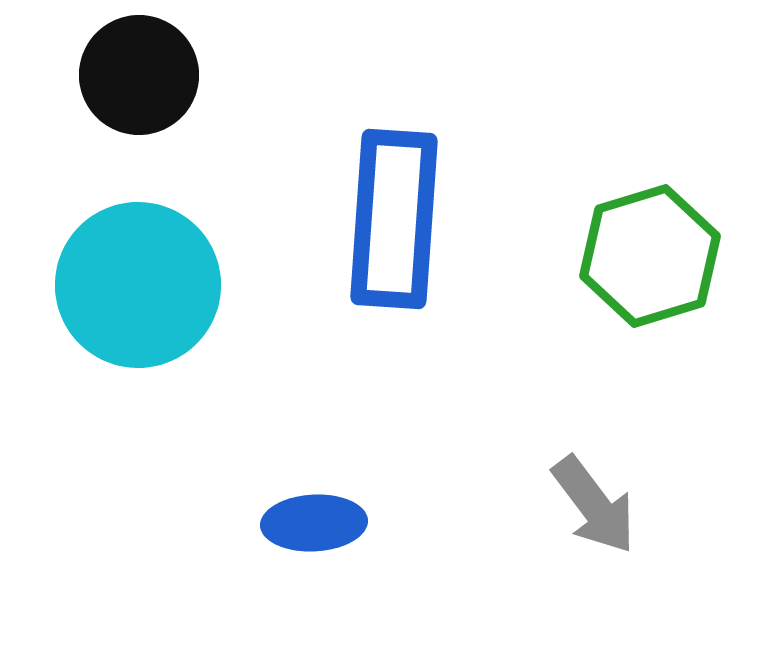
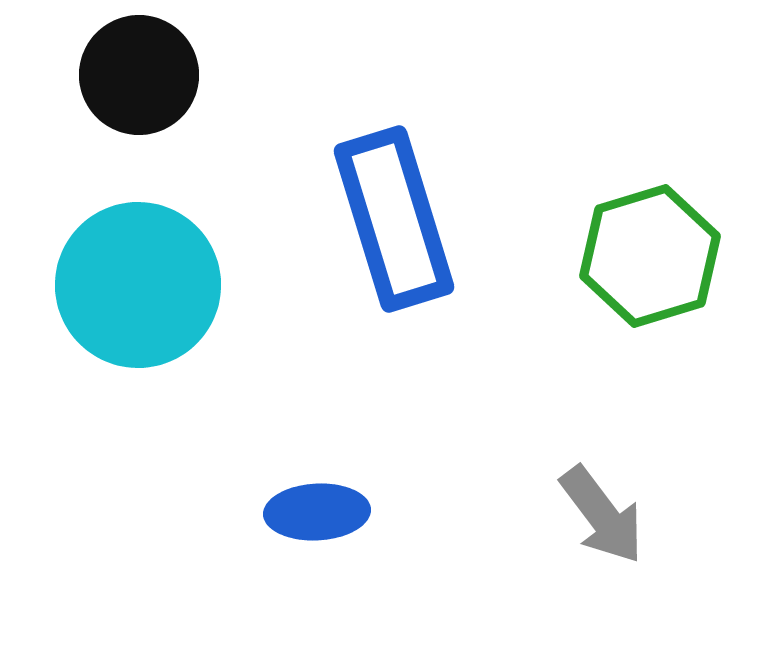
blue rectangle: rotated 21 degrees counterclockwise
gray arrow: moved 8 px right, 10 px down
blue ellipse: moved 3 px right, 11 px up
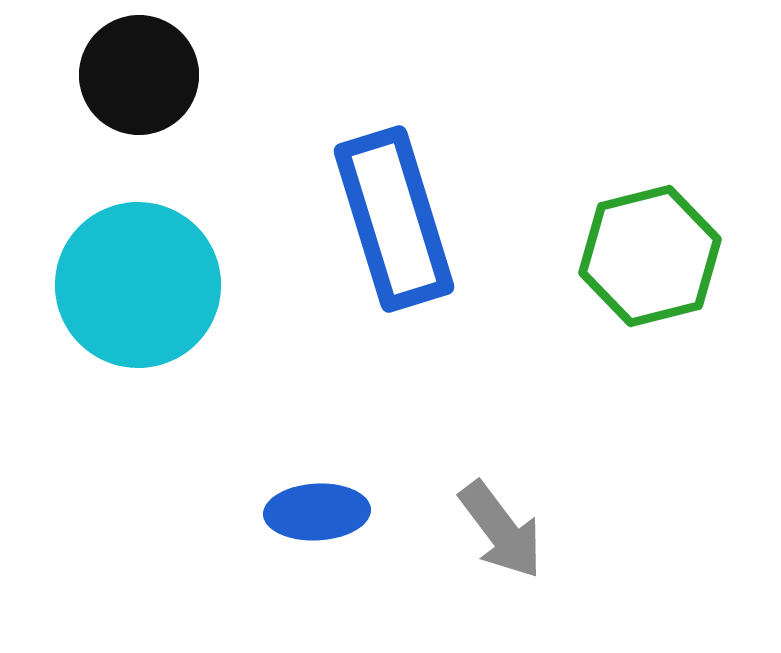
green hexagon: rotated 3 degrees clockwise
gray arrow: moved 101 px left, 15 px down
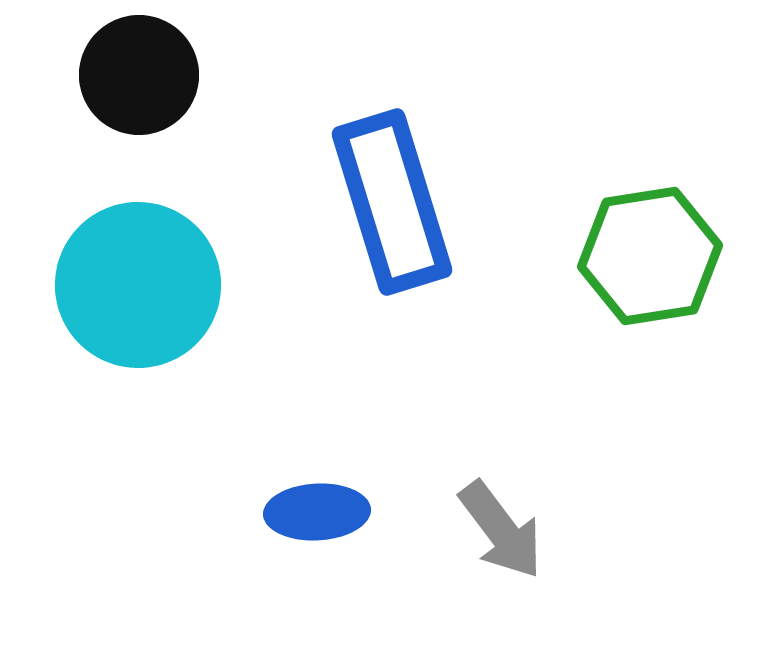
blue rectangle: moved 2 px left, 17 px up
green hexagon: rotated 5 degrees clockwise
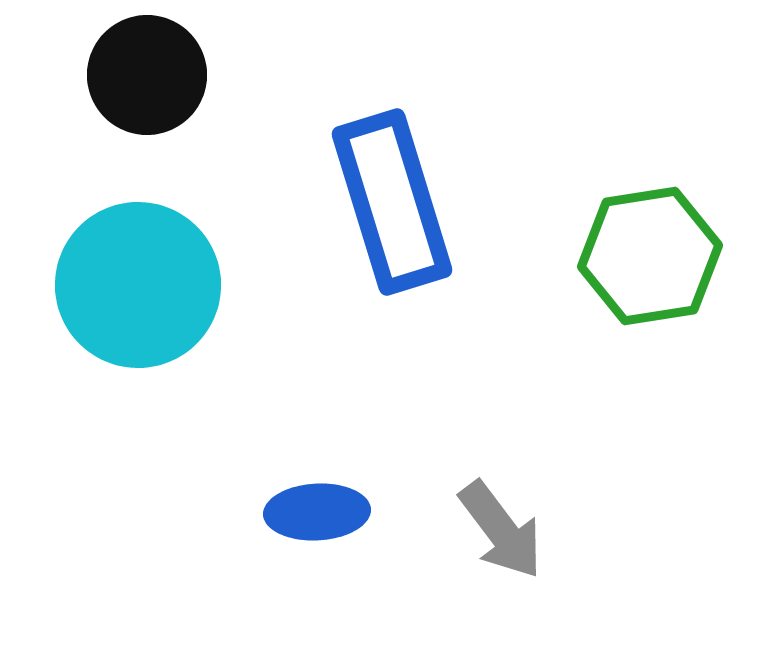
black circle: moved 8 px right
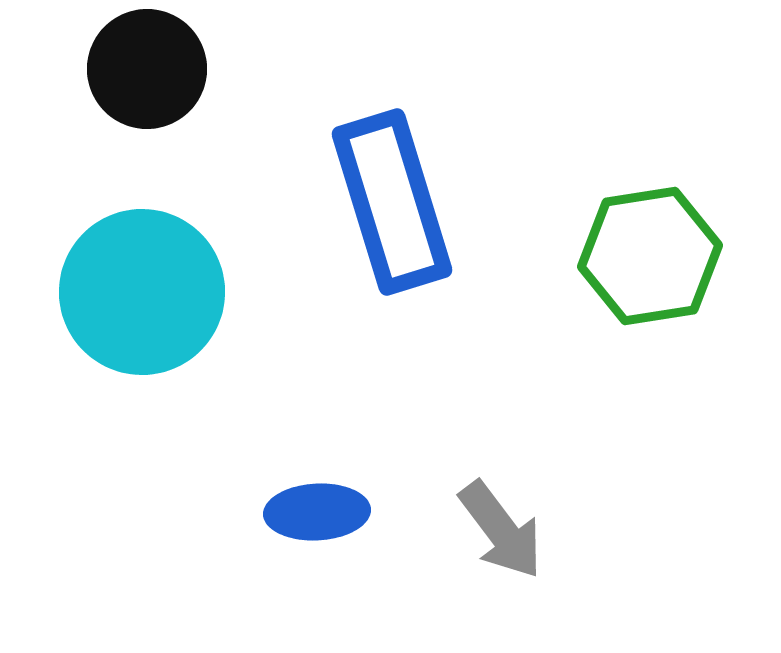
black circle: moved 6 px up
cyan circle: moved 4 px right, 7 px down
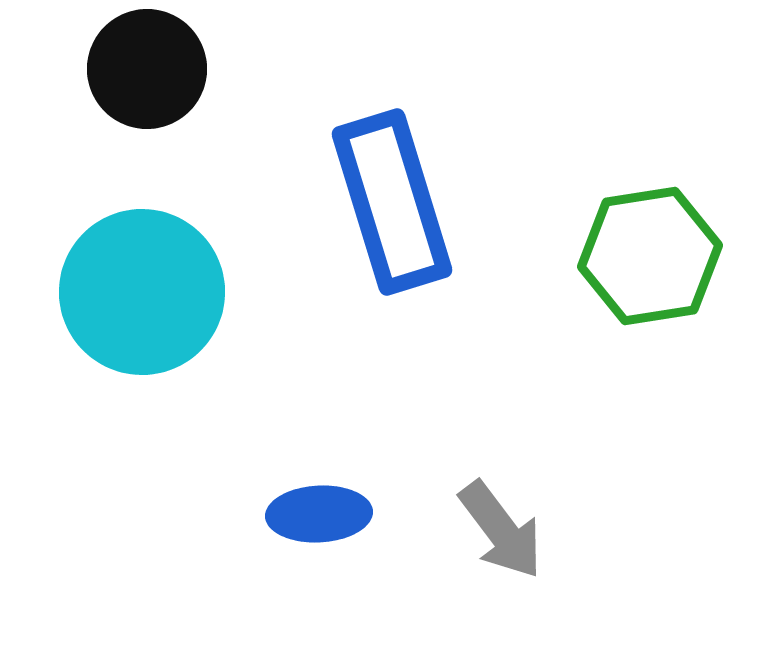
blue ellipse: moved 2 px right, 2 px down
